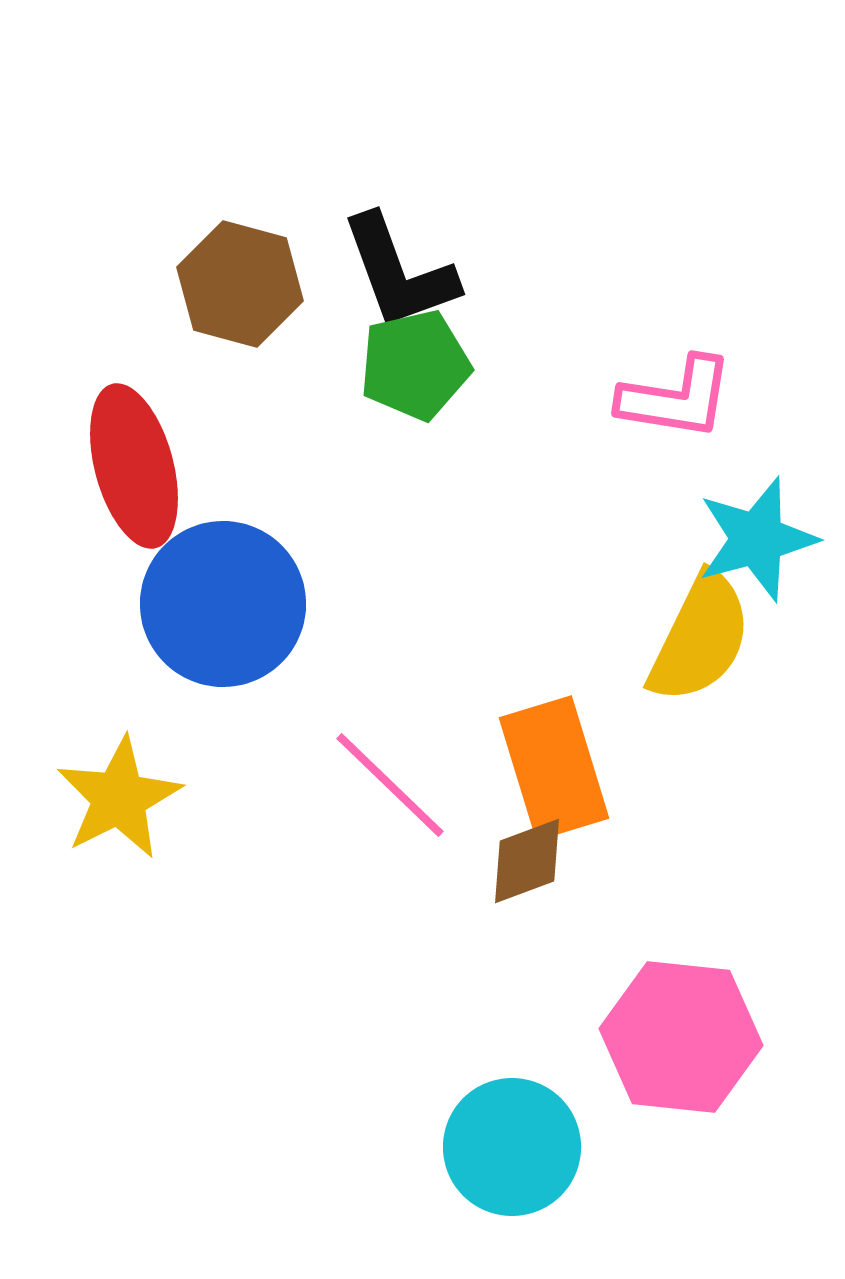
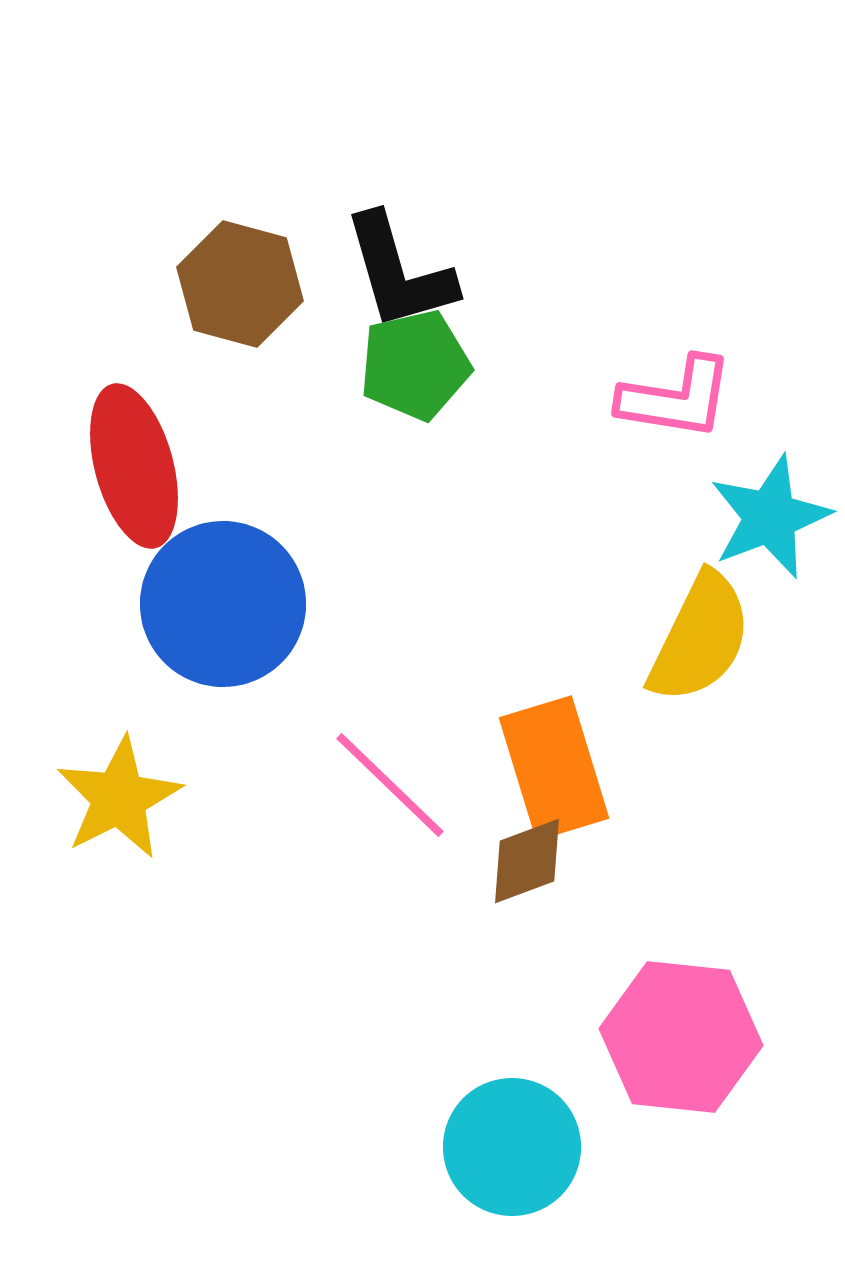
black L-shape: rotated 4 degrees clockwise
cyan star: moved 13 px right, 22 px up; rotated 6 degrees counterclockwise
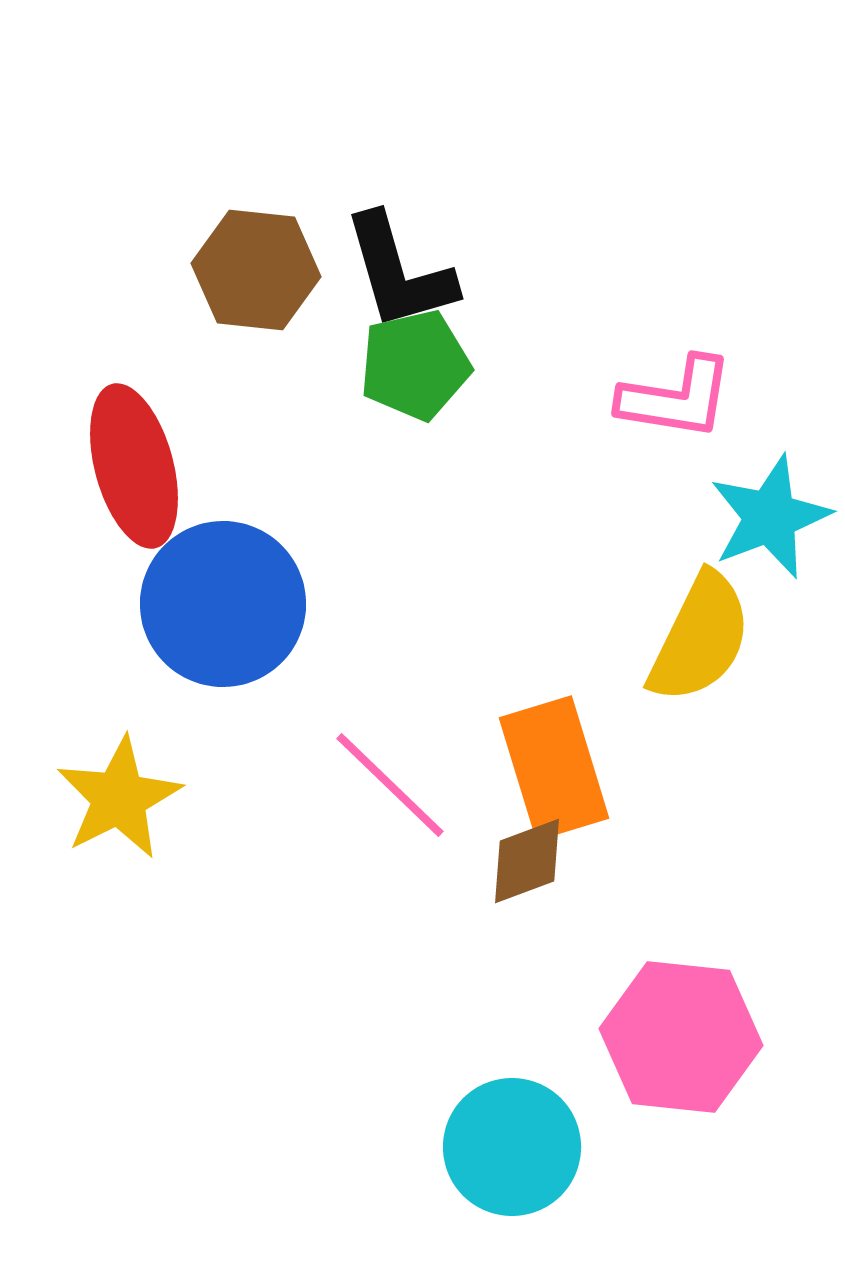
brown hexagon: moved 16 px right, 14 px up; rotated 9 degrees counterclockwise
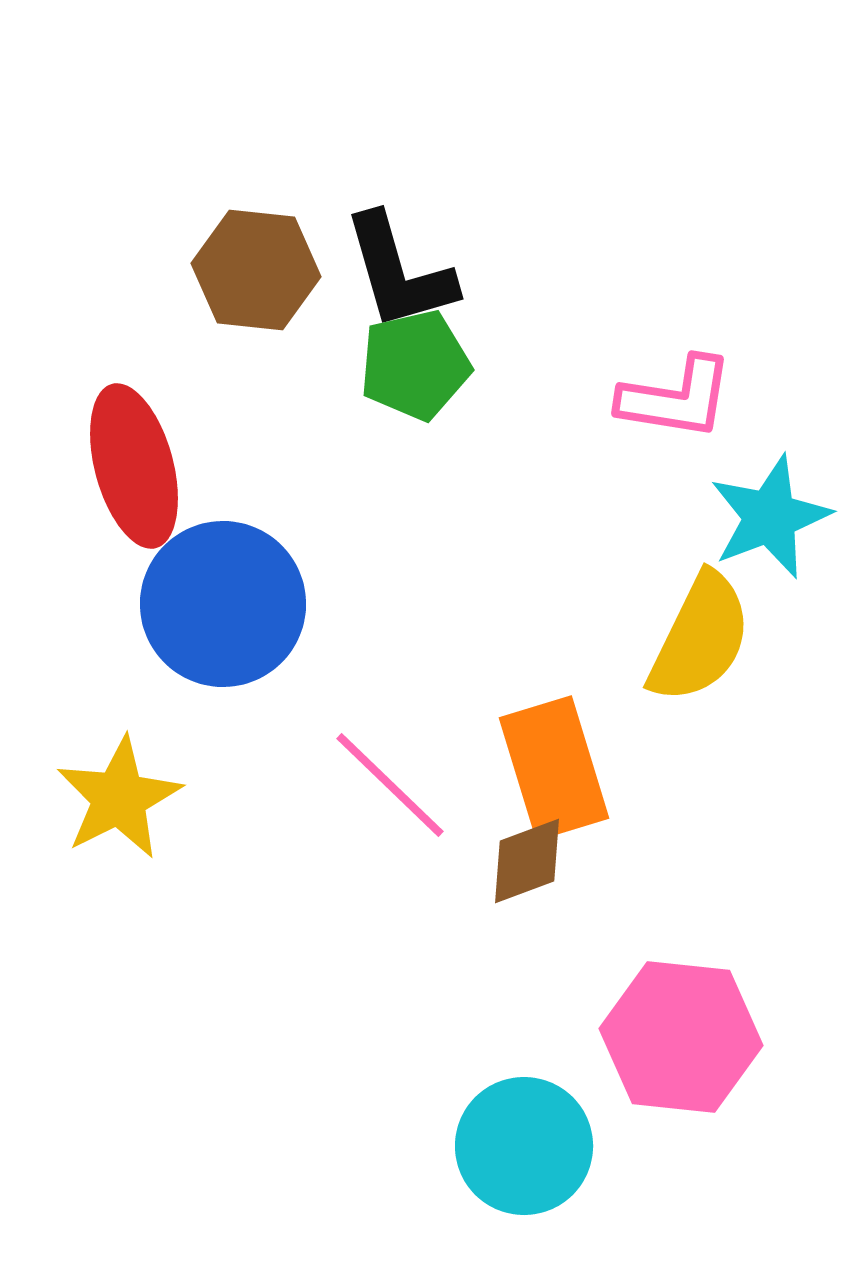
cyan circle: moved 12 px right, 1 px up
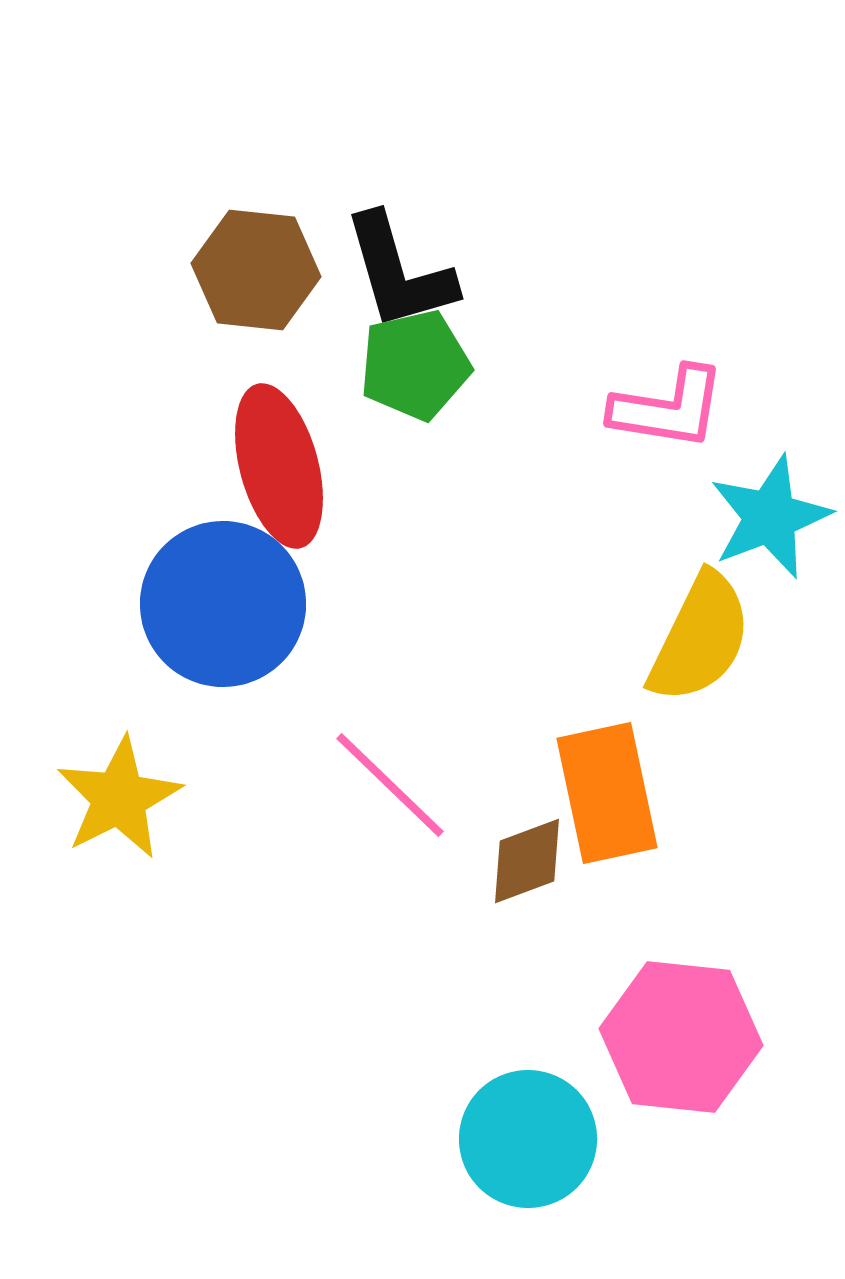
pink L-shape: moved 8 px left, 10 px down
red ellipse: moved 145 px right
orange rectangle: moved 53 px right, 25 px down; rotated 5 degrees clockwise
cyan circle: moved 4 px right, 7 px up
